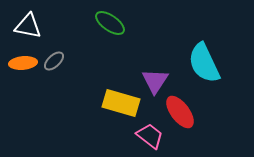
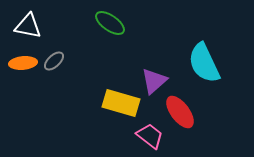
purple triangle: moved 1 px left; rotated 16 degrees clockwise
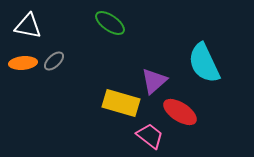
red ellipse: rotated 20 degrees counterclockwise
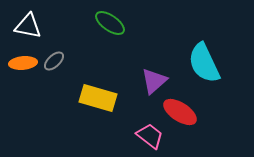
yellow rectangle: moved 23 px left, 5 px up
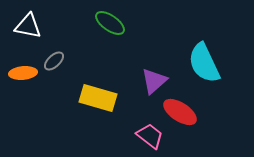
orange ellipse: moved 10 px down
